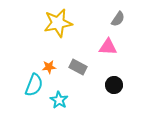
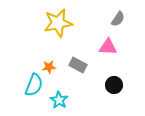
gray rectangle: moved 2 px up
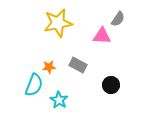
pink triangle: moved 6 px left, 11 px up
black circle: moved 3 px left
